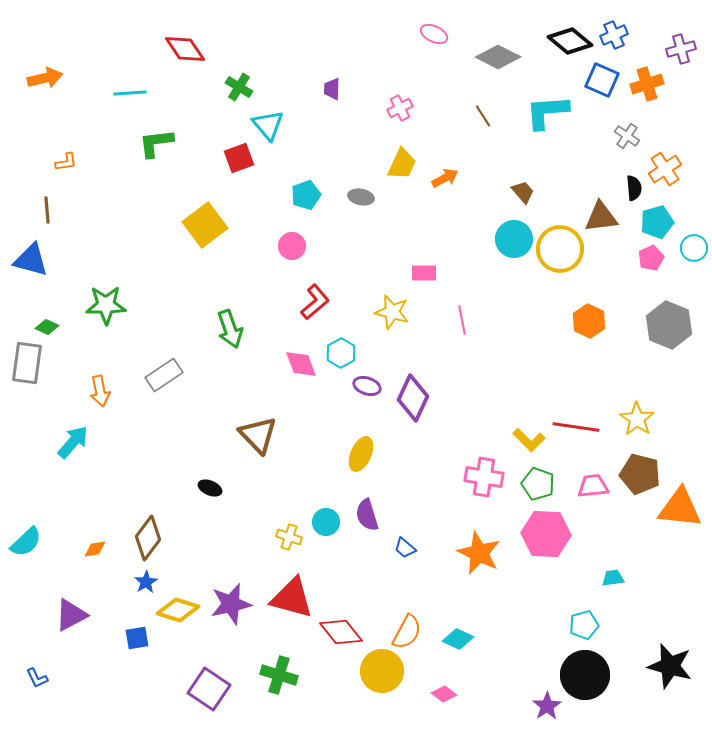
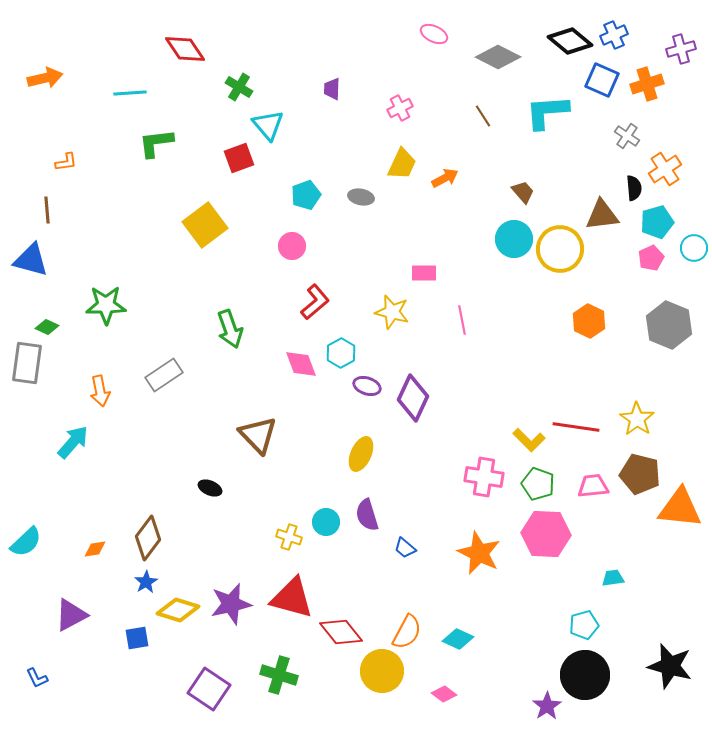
brown triangle at (601, 217): moved 1 px right, 2 px up
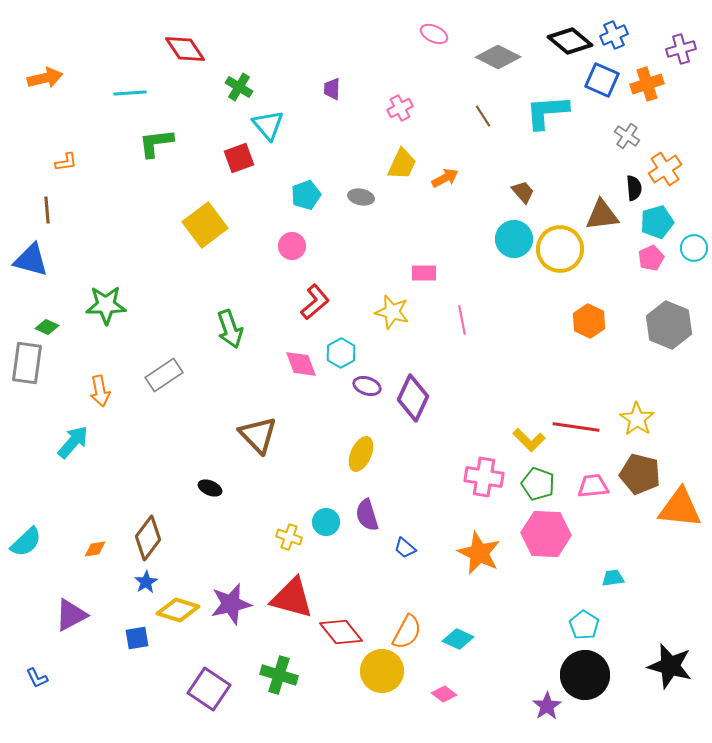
cyan pentagon at (584, 625): rotated 24 degrees counterclockwise
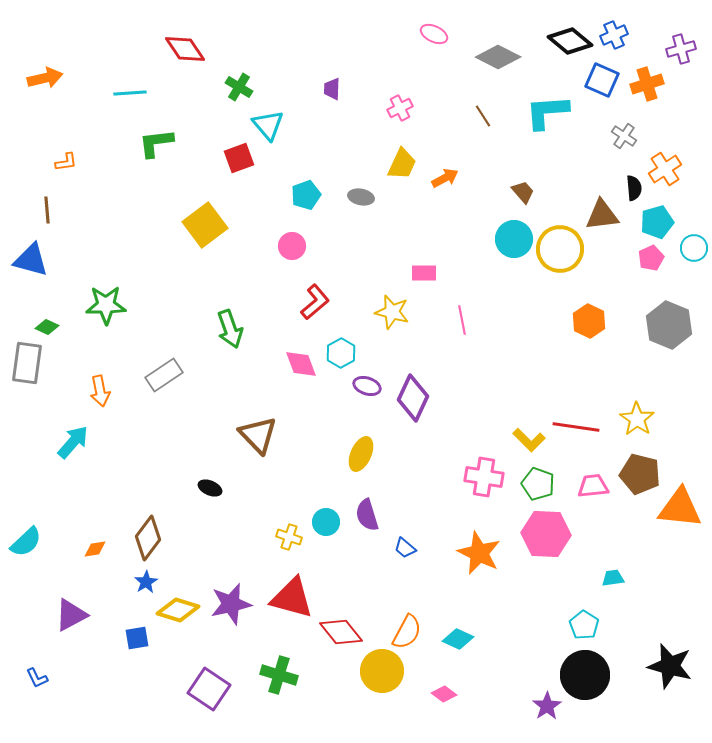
gray cross at (627, 136): moved 3 px left
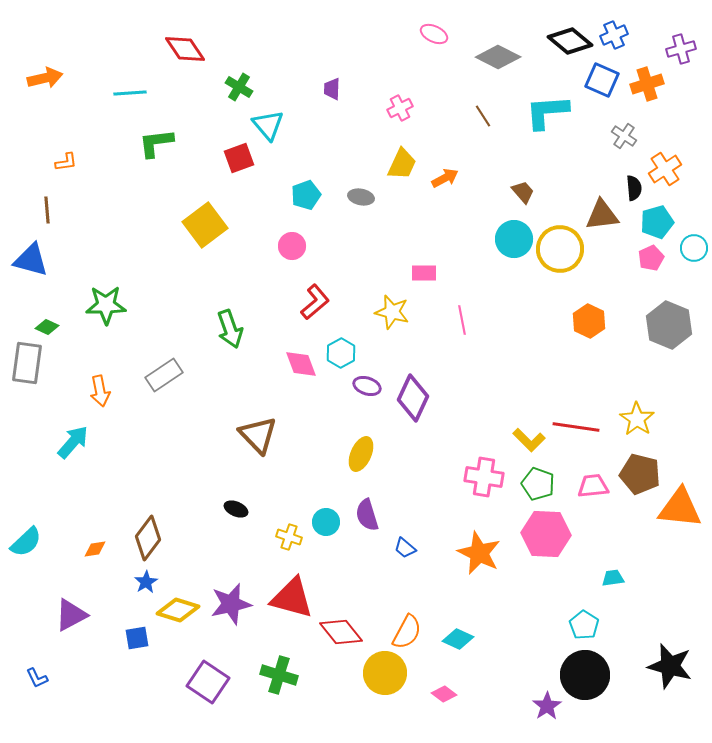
black ellipse at (210, 488): moved 26 px right, 21 px down
yellow circle at (382, 671): moved 3 px right, 2 px down
purple square at (209, 689): moved 1 px left, 7 px up
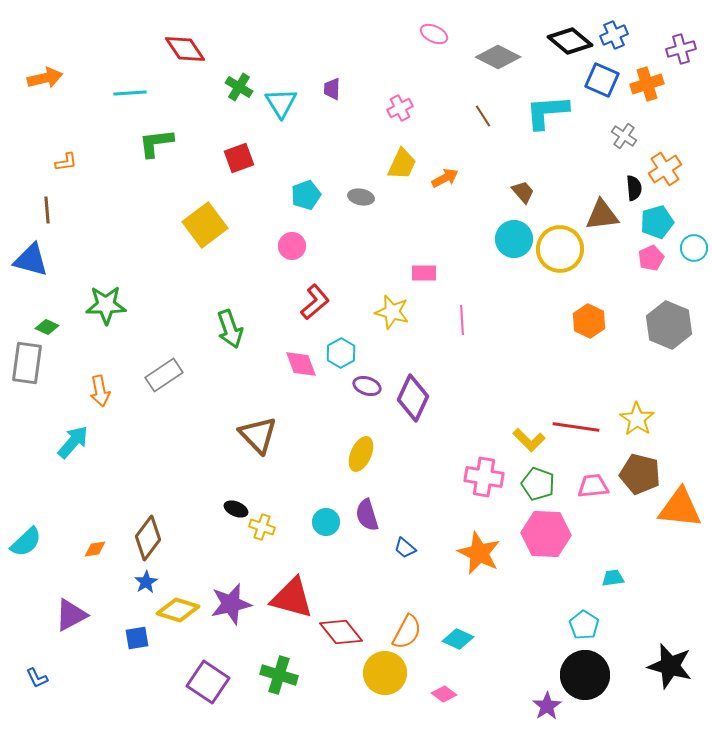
cyan triangle at (268, 125): moved 13 px right, 22 px up; rotated 8 degrees clockwise
pink line at (462, 320): rotated 8 degrees clockwise
yellow cross at (289, 537): moved 27 px left, 10 px up
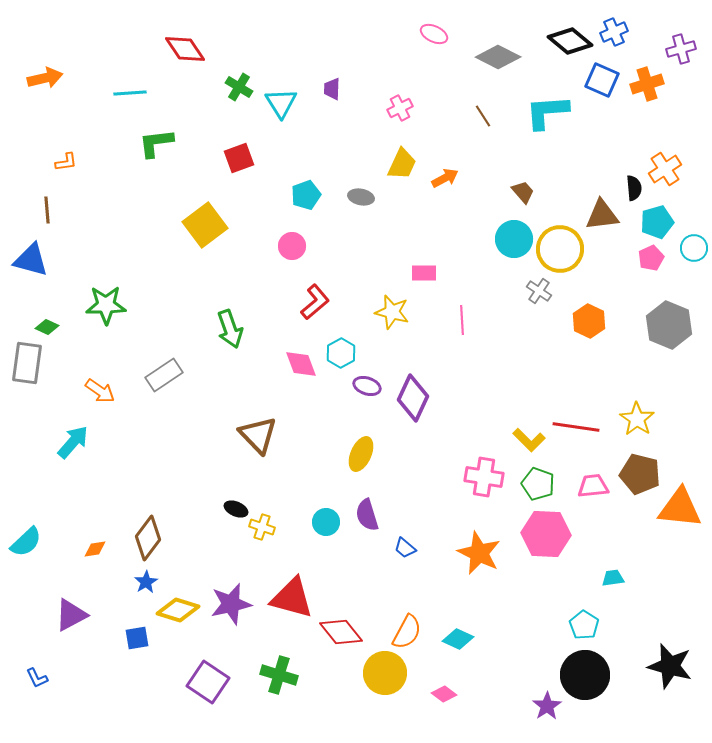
blue cross at (614, 35): moved 3 px up
gray cross at (624, 136): moved 85 px left, 155 px down
orange arrow at (100, 391): rotated 44 degrees counterclockwise
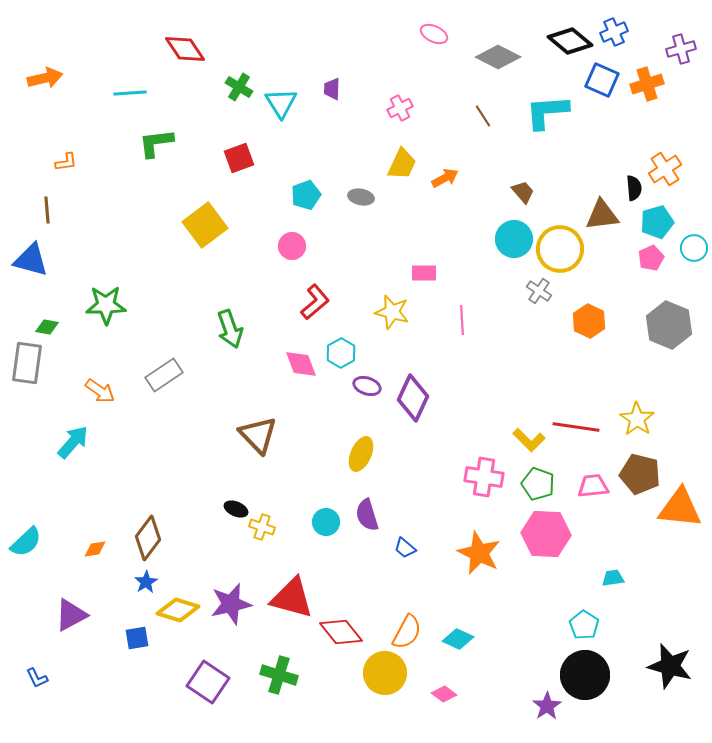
green diamond at (47, 327): rotated 15 degrees counterclockwise
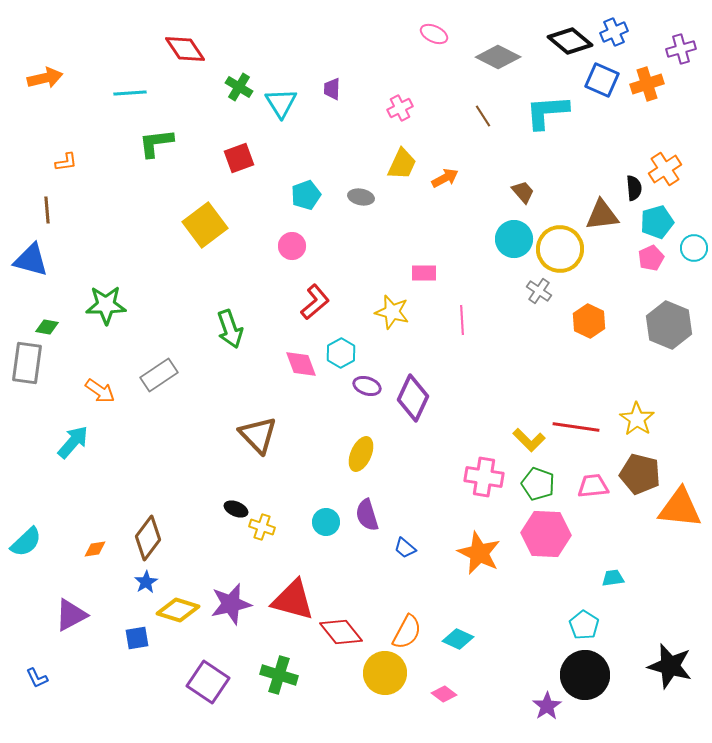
gray rectangle at (164, 375): moved 5 px left
red triangle at (292, 598): moved 1 px right, 2 px down
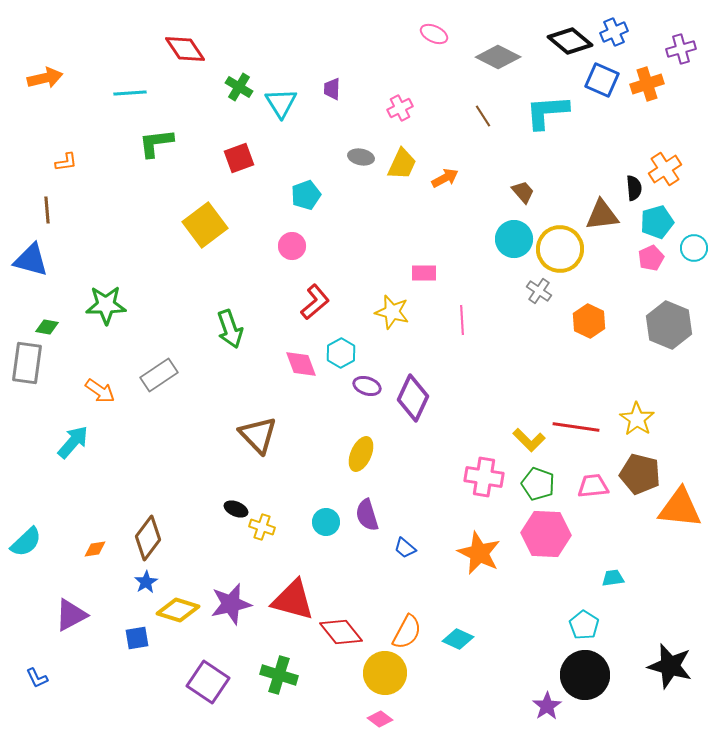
gray ellipse at (361, 197): moved 40 px up
pink diamond at (444, 694): moved 64 px left, 25 px down
